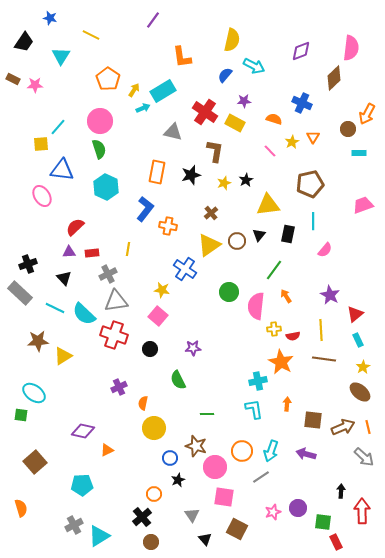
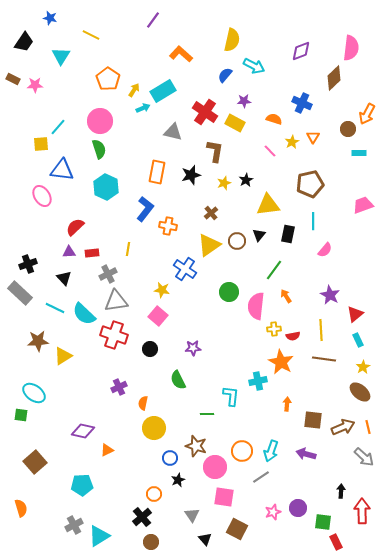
orange L-shape at (182, 57): moved 1 px left, 3 px up; rotated 140 degrees clockwise
cyan L-shape at (254, 409): moved 23 px left, 13 px up; rotated 15 degrees clockwise
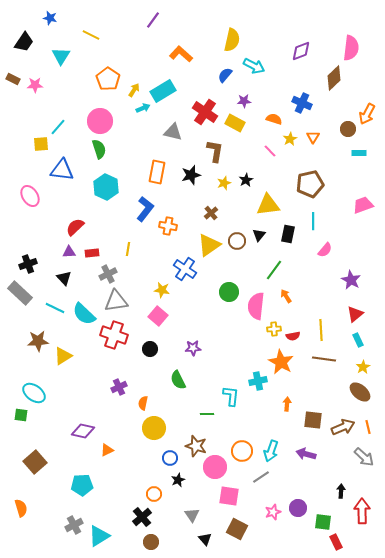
yellow star at (292, 142): moved 2 px left, 3 px up
pink ellipse at (42, 196): moved 12 px left
purple star at (330, 295): moved 21 px right, 15 px up
pink square at (224, 497): moved 5 px right, 1 px up
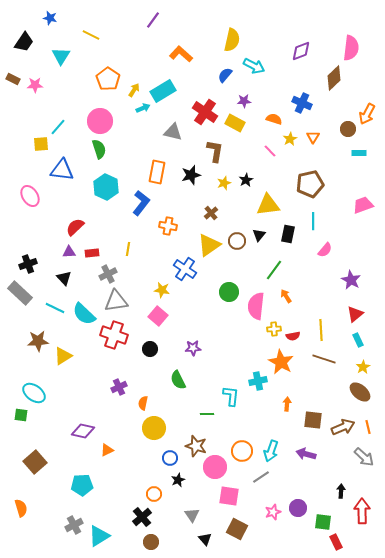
blue L-shape at (145, 209): moved 4 px left, 6 px up
brown line at (324, 359): rotated 10 degrees clockwise
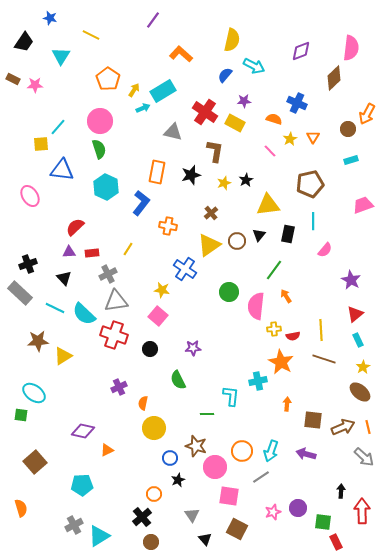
blue cross at (302, 103): moved 5 px left
cyan rectangle at (359, 153): moved 8 px left, 7 px down; rotated 16 degrees counterclockwise
yellow line at (128, 249): rotated 24 degrees clockwise
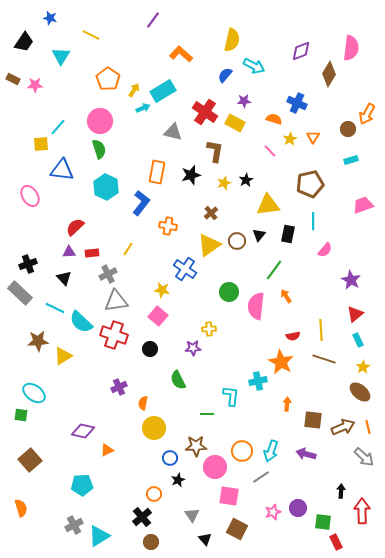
brown diamond at (334, 78): moved 5 px left, 4 px up; rotated 15 degrees counterclockwise
cyan semicircle at (84, 314): moved 3 px left, 8 px down
yellow cross at (274, 329): moved 65 px left
brown star at (196, 446): rotated 20 degrees counterclockwise
brown square at (35, 462): moved 5 px left, 2 px up
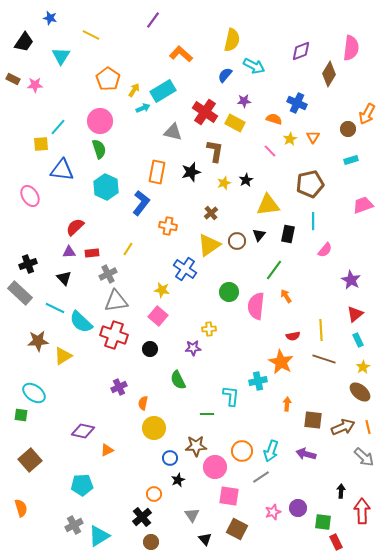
black star at (191, 175): moved 3 px up
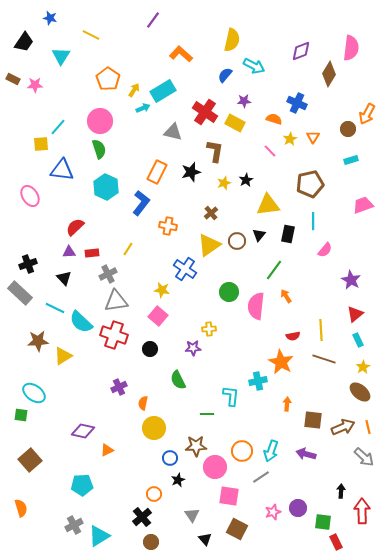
orange rectangle at (157, 172): rotated 15 degrees clockwise
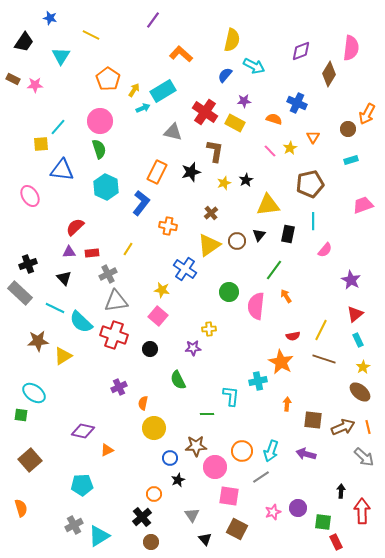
yellow star at (290, 139): moved 9 px down
yellow line at (321, 330): rotated 30 degrees clockwise
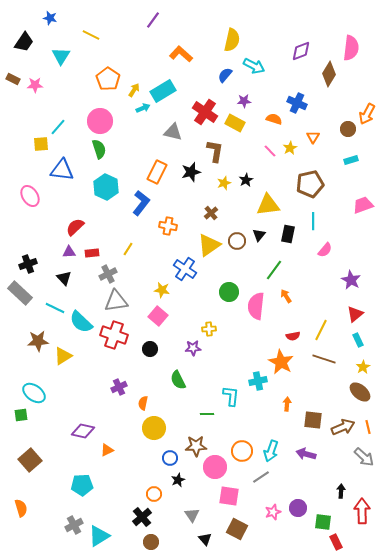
green square at (21, 415): rotated 16 degrees counterclockwise
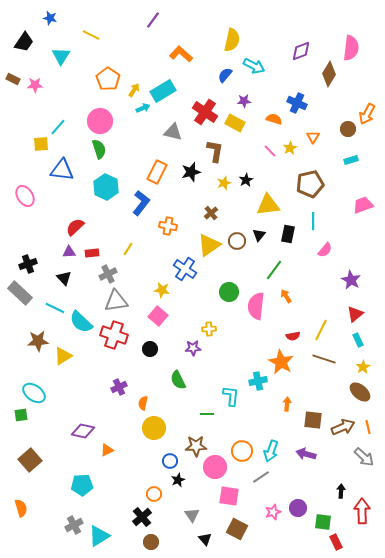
pink ellipse at (30, 196): moved 5 px left
blue circle at (170, 458): moved 3 px down
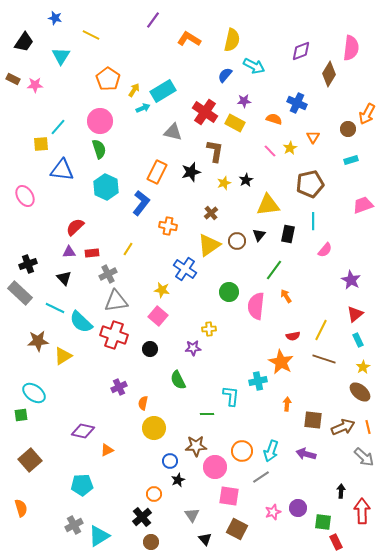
blue star at (50, 18): moved 5 px right
orange L-shape at (181, 54): moved 8 px right, 15 px up; rotated 10 degrees counterclockwise
